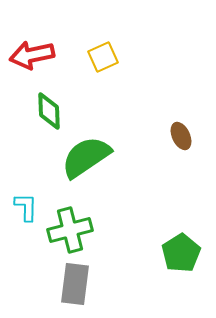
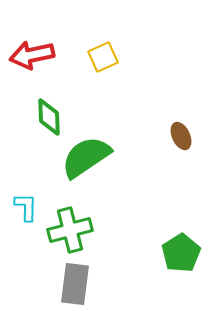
green diamond: moved 6 px down
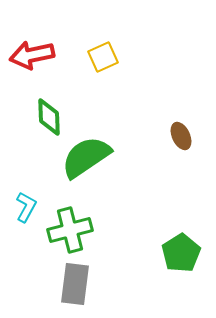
cyan L-shape: rotated 28 degrees clockwise
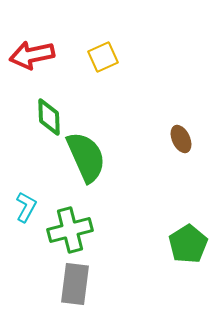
brown ellipse: moved 3 px down
green semicircle: rotated 100 degrees clockwise
green pentagon: moved 7 px right, 9 px up
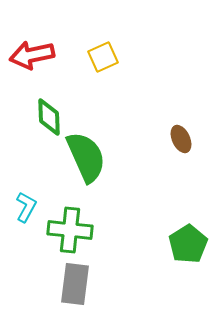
green cross: rotated 21 degrees clockwise
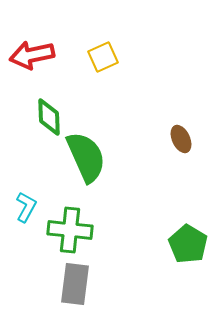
green pentagon: rotated 9 degrees counterclockwise
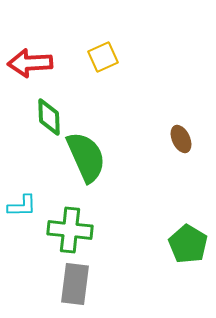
red arrow: moved 2 px left, 8 px down; rotated 9 degrees clockwise
cyan L-shape: moved 4 px left, 1 px up; rotated 60 degrees clockwise
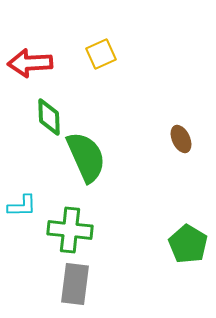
yellow square: moved 2 px left, 3 px up
